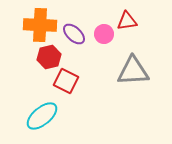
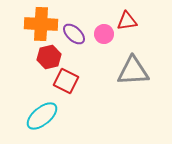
orange cross: moved 1 px right, 1 px up
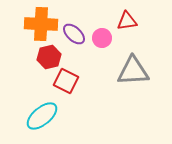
pink circle: moved 2 px left, 4 px down
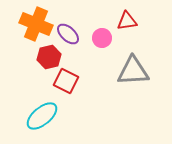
orange cross: moved 5 px left; rotated 20 degrees clockwise
purple ellipse: moved 6 px left
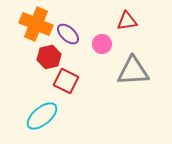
pink circle: moved 6 px down
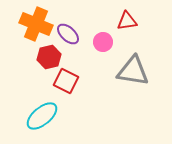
pink circle: moved 1 px right, 2 px up
gray triangle: rotated 12 degrees clockwise
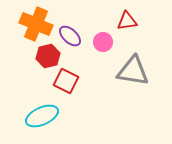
purple ellipse: moved 2 px right, 2 px down
red hexagon: moved 1 px left, 1 px up
cyan ellipse: rotated 16 degrees clockwise
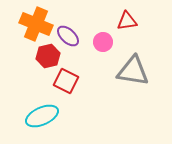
purple ellipse: moved 2 px left
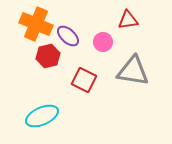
red triangle: moved 1 px right, 1 px up
red square: moved 18 px right, 1 px up
